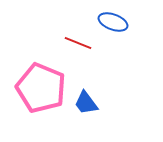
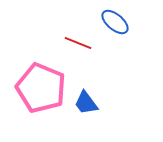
blue ellipse: moved 2 px right; rotated 20 degrees clockwise
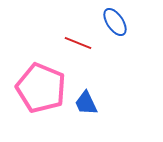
blue ellipse: rotated 16 degrees clockwise
blue trapezoid: rotated 12 degrees clockwise
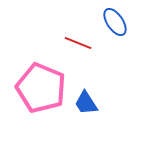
blue trapezoid: rotated 8 degrees counterclockwise
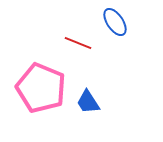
blue trapezoid: moved 2 px right, 1 px up
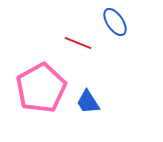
pink pentagon: rotated 21 degrees clockwise
